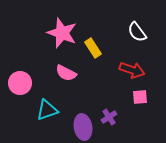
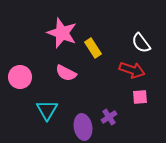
white semicircle: moved 4 px right, 11 px down
pink circle: moved 6 px up
cyan triangle: rotated 40 degrees counterclockwise
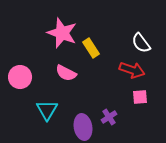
yellow rectangle: moved 2 px left
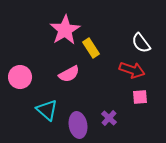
pink star: moved 3 px right, 3 px up; rotated 20 degrees clockwise
pink semicircle: moved 3 px right, 1 px down; rotated 55 degrees counterclockwise
cyan triangle: rotated 20 degrees counterclockwise
purple cross: moved 1 px down; rotated 14 degrees counterclockwise
purple ellipse: moved 5 px left, 2 px up
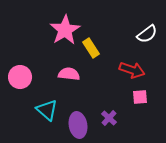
white semicircle: moved 6 px right, 9 px up; rotated 90 degrees counterclockwise
pink semicircle: rotated 145 degrees counterclockwise
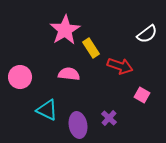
red arrow: moved 12 px left, 4 px up
pink square: moved 2 px right, 2 px up; rotated 35 degrees clockwise
cyan triangle: rotated 15 degrees counterclockwise
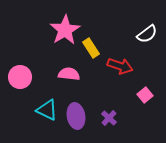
pink square: moved 3 px right; rotated 21 degrees clockwise
purple ellipse: moved 2 px left, 9 px up
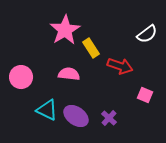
pink circle: moved 1 px right
pink square: rotated 28 degrees counterclockwise
purple ellipse: rotated 45 degrees counterclockwise
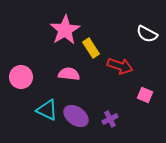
white semicircle: rotated 65 degrees clockwise
purple cross: moved 1 px right, 1 px down; rotated 21 degrees clockwise
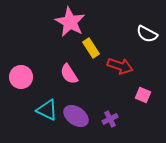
pink star: moved 5 px right, 8 px up; rotated 12 degrees counterclockwise
pink semicircle: rotated 130 degrees counterclockwise
pink square: moved 2 px left
